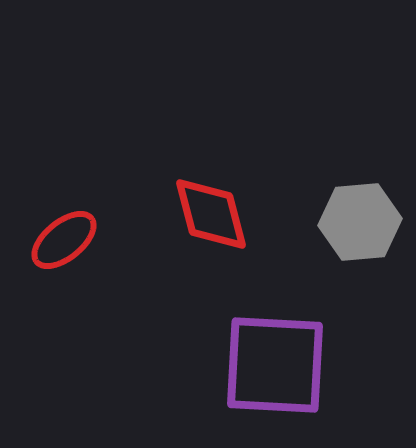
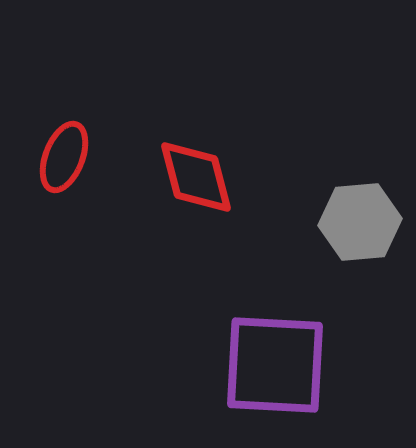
red diamond: moved 15 px left, 37 px up
red ellipse: moved 83 px up; rotated 30 degrees counterclockwise
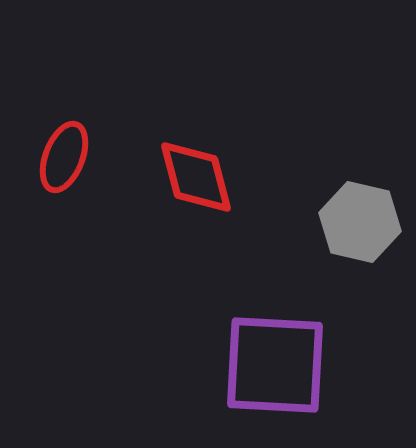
gray hexagon: rotated 18 degrees clockwise
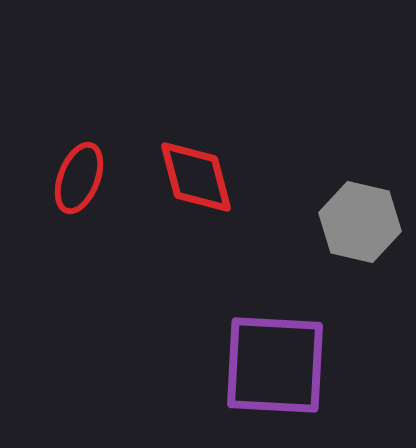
red ellipse: moved 15 px right, 21 px down
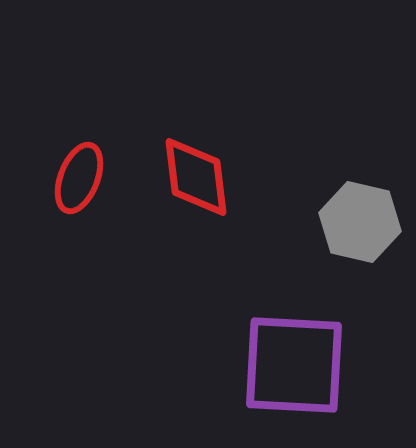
red diamond: rotated 8 degrees clockwise
purple square: moved 19 px right
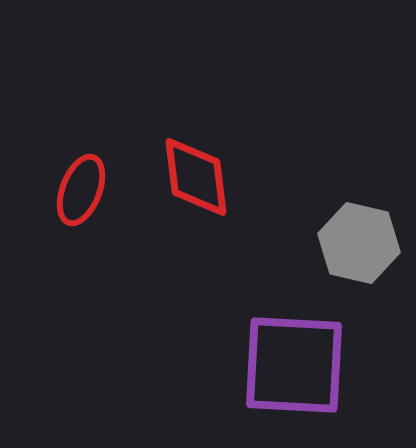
red ellipse: moved 2 px right, 12 px down
gray hexagon: moved 1 px left, 21 px down
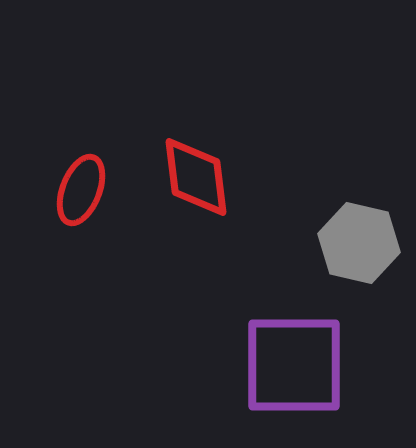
purple square: rotated 3 degrees counterclockwise
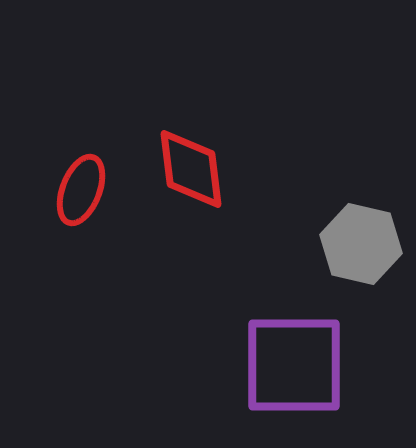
red diamond: moved 5 px left, 8 px up
gray hexagon: moved 2 px right, 1 px down
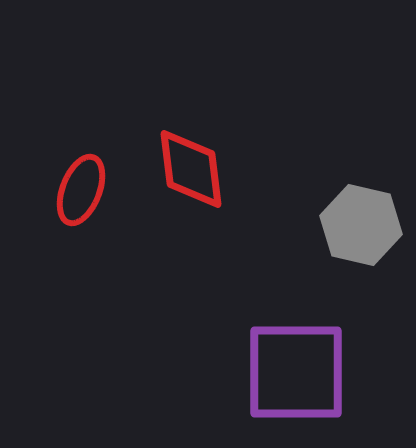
gray hexagon: moved 19 px up
purple square: moved 2 px right, 7 px down
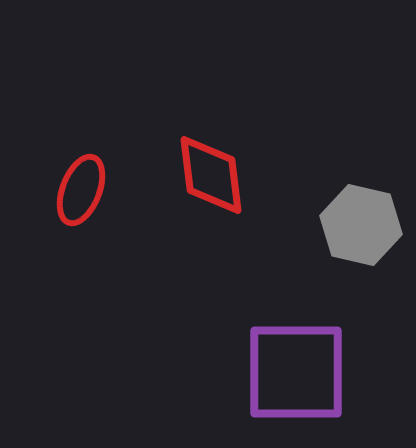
red diamond: moved 20 px right, 6 px down
